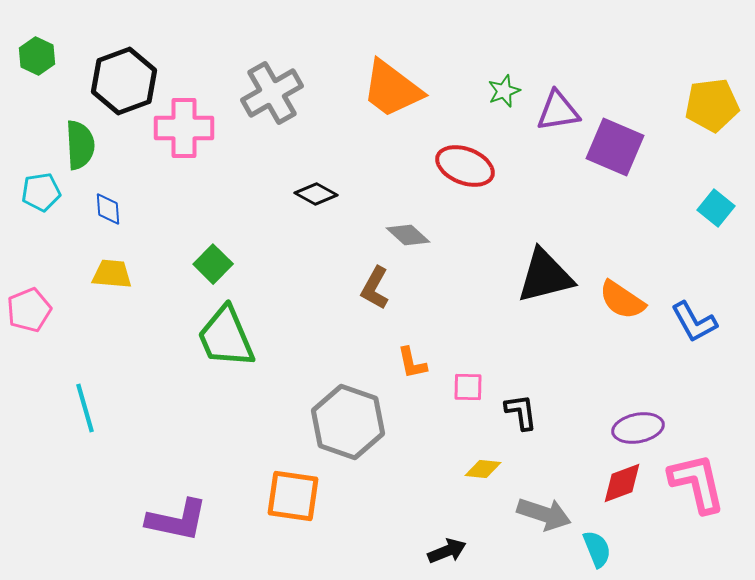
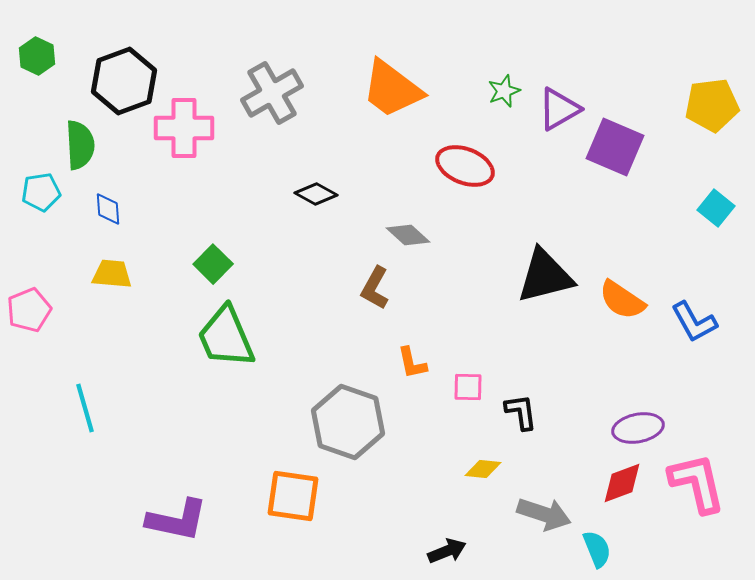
purple triangle: moved 1 px right, 2 px up; rotated 21 degrees counterclockwise
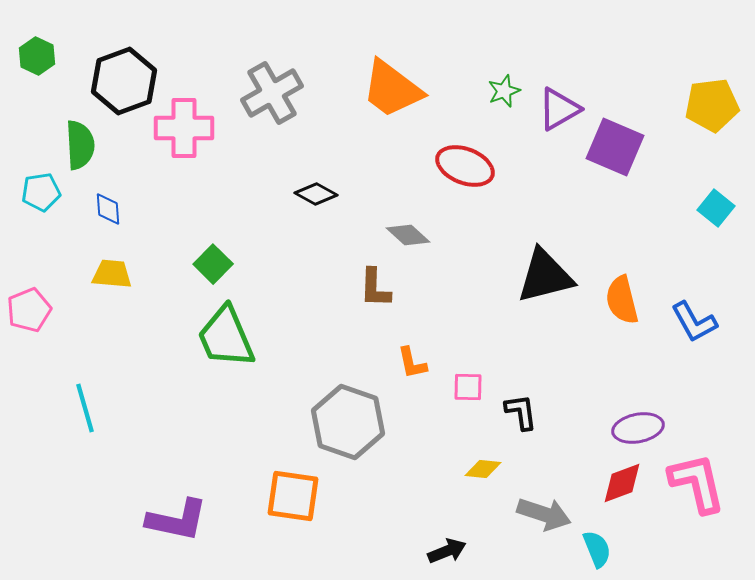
brown L-shape: rotated 27 degrees counterclockwise
orange semicircle: rotated 42 degrees clockwise
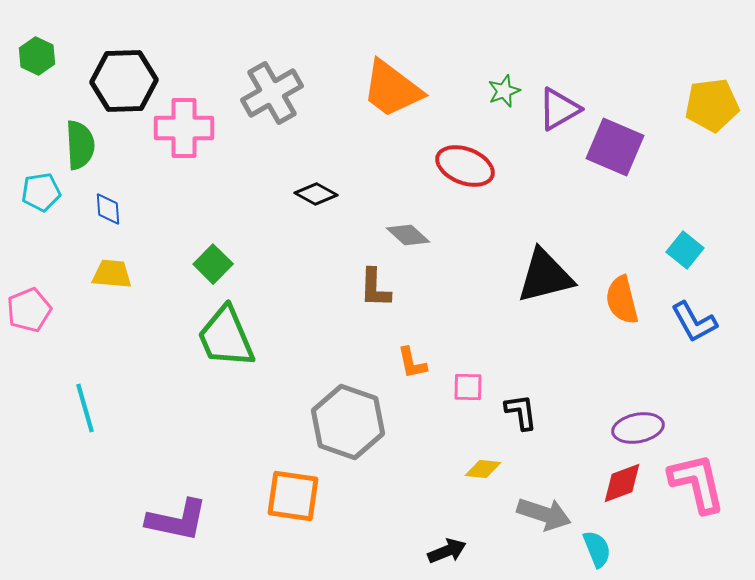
black hexagon: rotated 18 degrees clockwise
cyan square: moved 31 px left, 42 px down
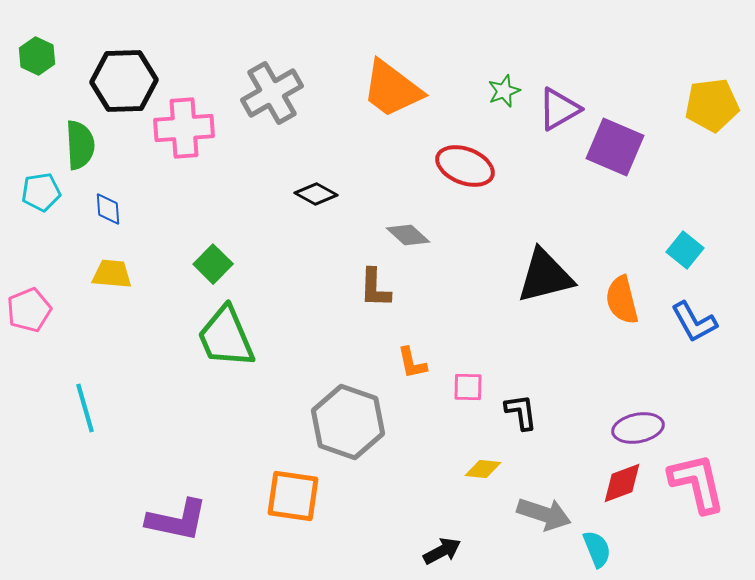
pink cross: rotated 4 degrees counterclockwise
black arrow: moved 5 px left; rotated 6 degrees counterclockwise
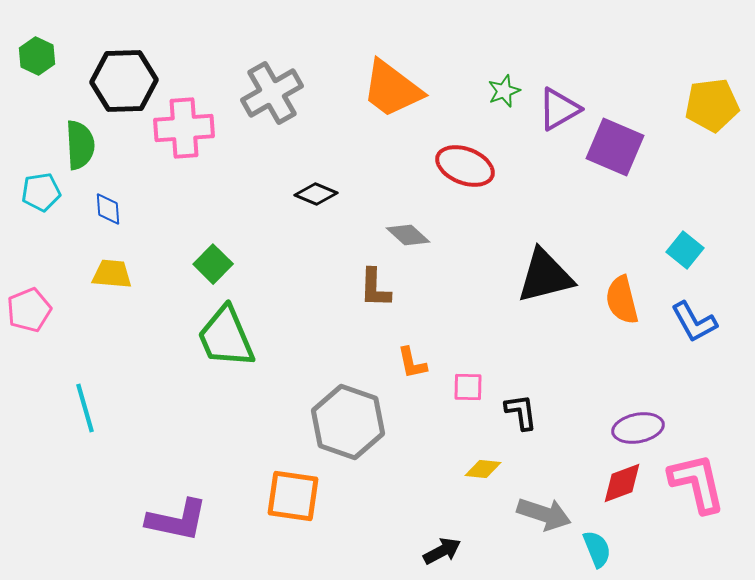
black diamond: rotated 6 degrees counterclockwise
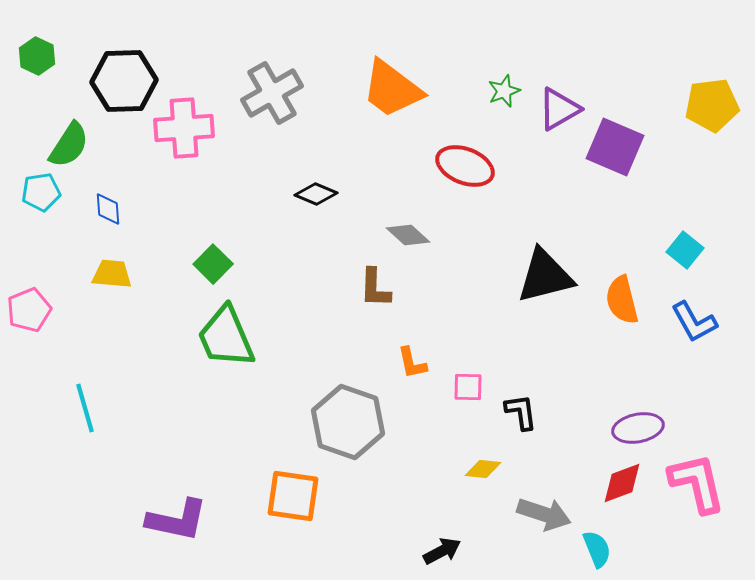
green semicircle: moved 11 px left; rotated 36 degrees clockwise
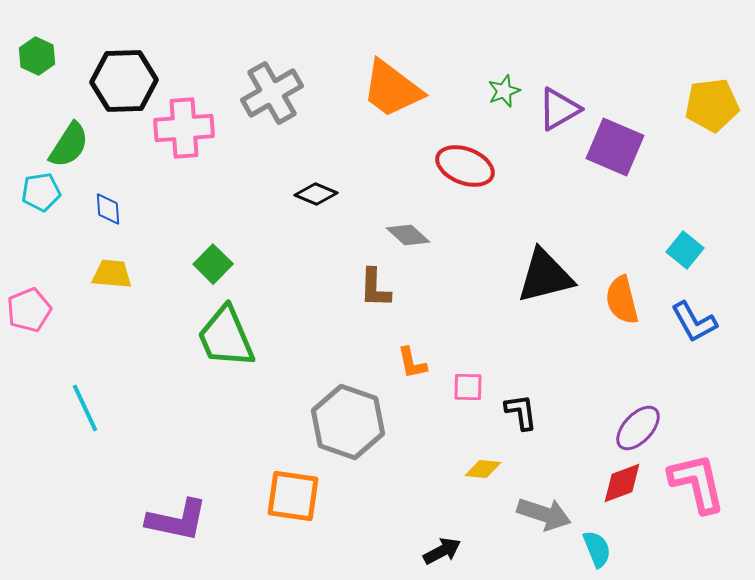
cyan line: rotated 9 degrees counterclockwise
purple ellipse: rotated 36 degrees counterclockwise
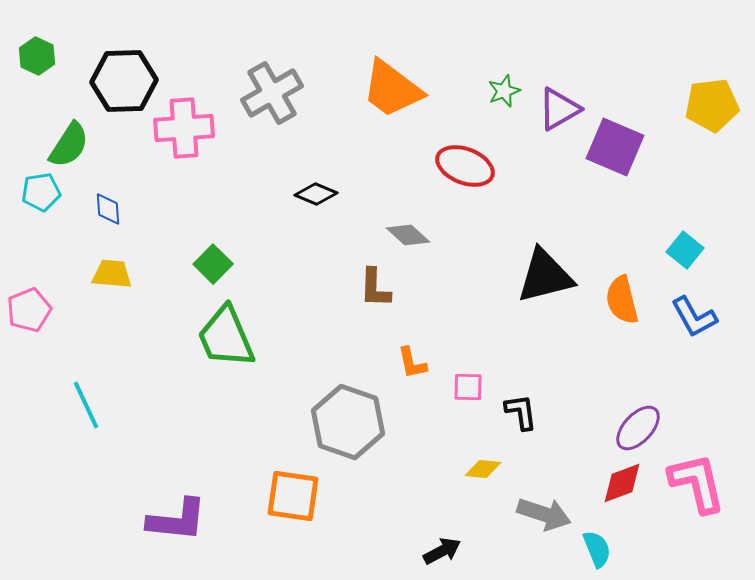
blue L-shape: moved 5 px up
cyan line: moved 1 px right, 3 px up
purple L-shape: rotated 6 degrees counterclockwise
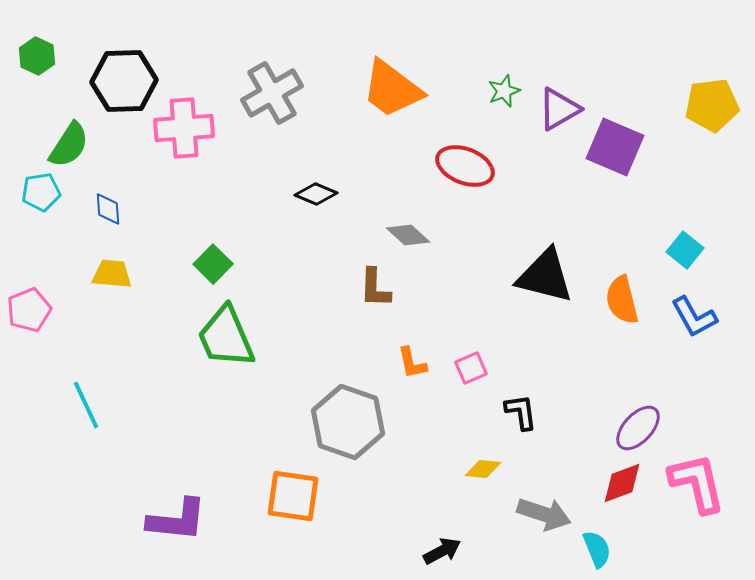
black triangle: rotated 28 degrees clockwise
pink square: moved 3 px right, 19 px up; rotated 24 degrees counterclockwise
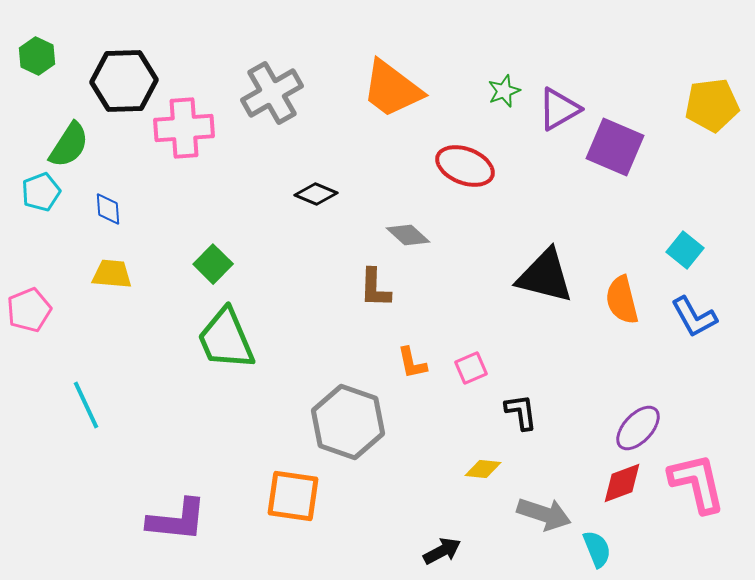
cyan pentagon: rotated 12 degrees counterclockwise
green trapezoid: moved 2 px down
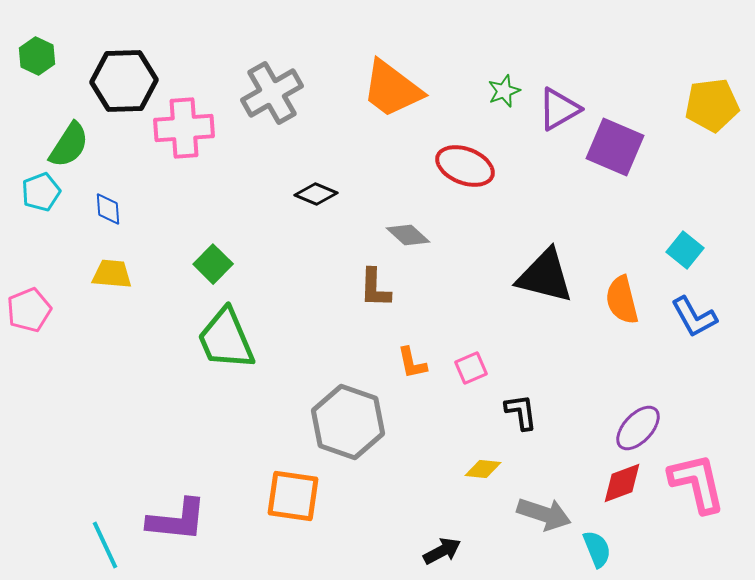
cyan line: moved 19 px right, 140 px down
